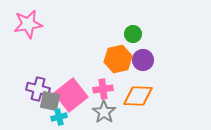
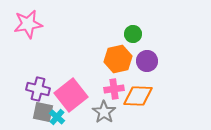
purple circle: moved 4 px right, 1 px down
pink cross: moved 11 px right
gray square: moved 7 px left, 11 px down
cyan cross: moved 2 px left; rotated 35 degrees counterclockwise
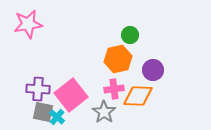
green circle: moved 3 px left, 1 px down
purple circle: moved 6 px right, 9 px down
purple cross: rotated 10 degrees counterclockwise
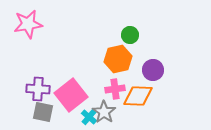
pink cross: moved 1 px right
cyan cross: moved 32 px right
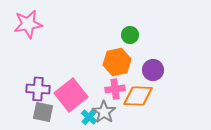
orange hexagon: moved 1 px left, 3 px down
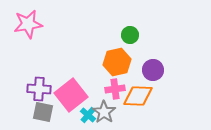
purple cross: moved 1 px right
cyan cross: moved 1 px left, 2 px up
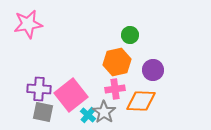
orange diamond: moved 3 px right, 5 px down
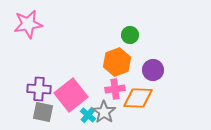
orange hexagon: rotated 8 degrees counterclockwise
orange diamond: moved 3 px left, 3 px up
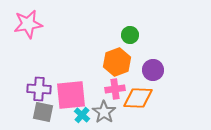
pink square: rotated 32 degrees clockwise
cyan cross: moved 6 px left
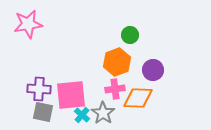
gray star: moved 1 px left, 1 px down
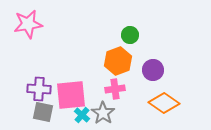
orange hexagon: moved 1 px right, 1 px up
orange diamond: moved 26 px right, 5 px down; rotated 32 degrees clockwise
